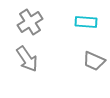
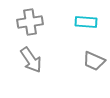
gray cross: rotated 25 degrees clockwise
gray arrow: moved 4 px right, 1 px down
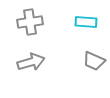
gray arrow: moved 2 px down; rotated 72 degrees counterclockwise
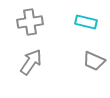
cyan rectangle: rotated 10 degrees clockwise
gray arrow: rotated 40 degrees counterclockwise
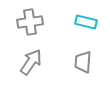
gray trapezoid: moved 11 px left, 1 px down; rotated 70 degrees clockwise
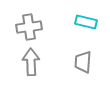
gray cross: moved 1 px left, 5 px down
gray arrow: rotated 36 degrees counterclockwise
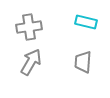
gray arrow: rotated 32 degrees clockwise
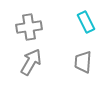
cyan rectangle: rotated 50 degrees clockwise
